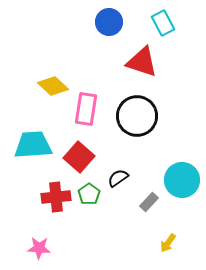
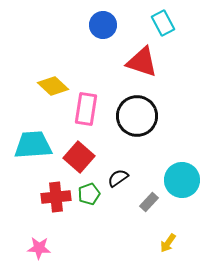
blue circle: moved 6 px left, 3 px down
green pentagon: rotated 15 degrees clockwise
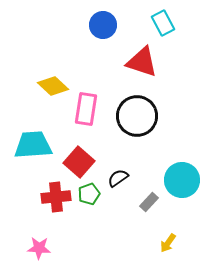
red square: moved 5 px down
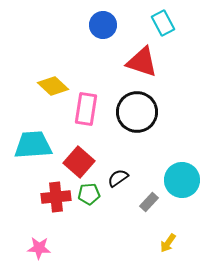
black circle: moved 4 px up
green pentagon: rotated 15 degrees clockwise
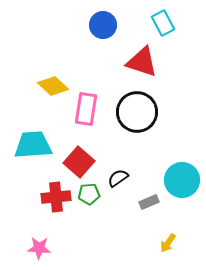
gray rectangle: rotated 24 degrees clockwise
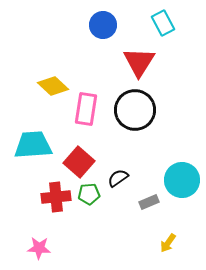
red triangle: moved 3 px left; rotated 44 degrees clockwise
black circle: moved 2 px left, 2 px up
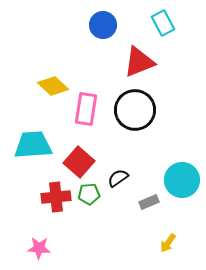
red triangle: rotated 36 degrees clockwise
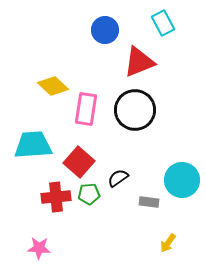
blue circle: moved 2 px right, 5 px down
gray rectangle: rotated 30 degrees clockwise
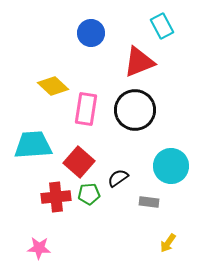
cyan rectangle: moved 1 px left, 3 px down
blue circle: moved 14 px left, 3 px down
cyan circle: moved 11 px left, 14 px up
